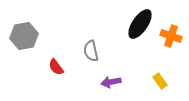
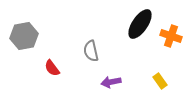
red semicircle: moved 4 px left, 1 px down
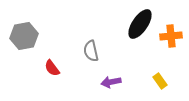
orange cross: rotated 25 degrees counterclockwise
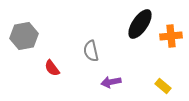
yellow rectangle: moved 3 px right, 5 px down; rotated 14 degrees counterclockwise
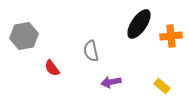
black ellipse: moved 1 px left
yellow rectangle: moved 1 px left
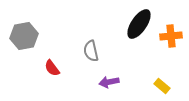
purple arrow: moved 2 px left
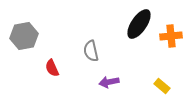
red semicircle: rotated 12 degrees clockwise
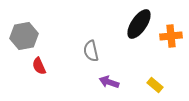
red semicircle: moved 13 px left, 2 px up
purple arrow: rotated 30 degrees clockwise
yellow rectangle: moved 7 px left, 1 px up
